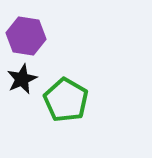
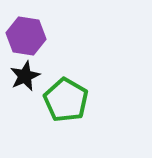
black star: moved 3 px right, 3 px up
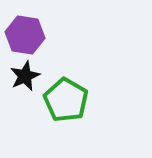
purple hexagon: moved 1 px left, 1 px up
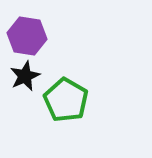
purple hexagon: moved 2 px right, 1 px down
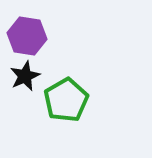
green pentagon: rotated 12 degrees clockwise
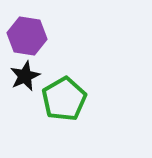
green pentagon: moved 2 px left, 1 px up
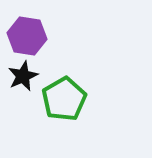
black star: moved 2 px left
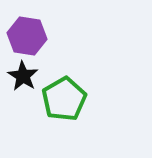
black star: rotated 16 degrees counterclockwise
